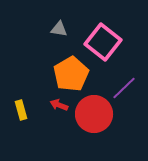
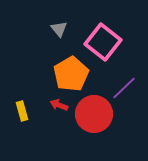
gray triangle: rotated 42 degrees clockwise
yellow rectangle: moved 1 px right, 1 px down
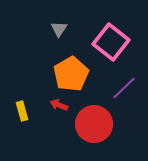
gray triangle: rotated 12 degrees clockwise
pink square: moved 8 px right
red circle: moved 10 px down
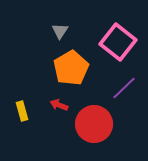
gray triangle: moved 1 px right, 2 px down
pink square: moved 7 px right
orange pentagon: moved 6 px up
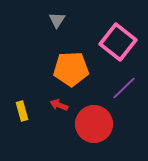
gray triangle: moved 3 px left, 11 px up
orange pentagon: moved 1 px down; rotated 28 degrees clockwise
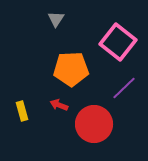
gray triangle: moved 1 px left, 1 px up
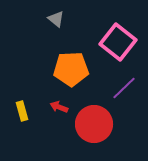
gray triangle: rotated 24 degrees counterclockwise
red arrow: moved 2 px down
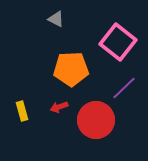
gray triangle: rotated 12 degrees counterclockwise
red arrow: rotated 42 degrees counterclockwise
red circle: moved 2 px right, 4 px up
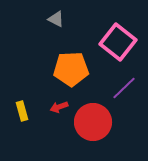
red circle: moved 3 px left, 2 px down
